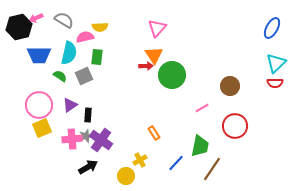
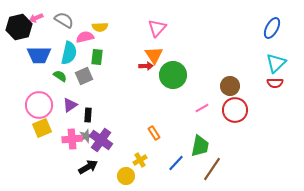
green circle: moved 1 px right
red circle: moved 16 px up
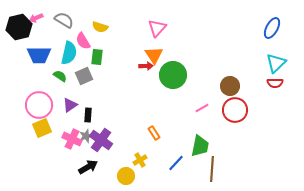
yellow semicircle: rotated 21 degrees clockwise
pink semicircle: moved 2 px left, 4 px down; rotated 108 degrees counterclockwise
pink cross: rotated 30 degrees clockwise
brown line: rotated 30 degrees counterclockwise
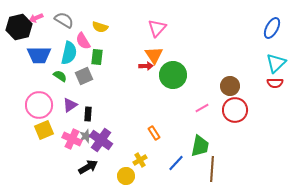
black rectangle: moved 1 px up
yellow square: moved 2 px right, 2 px down
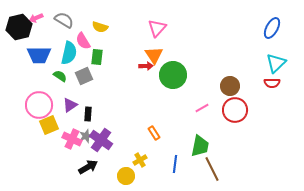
red semicircle: moved 3 px left
yellow square: moved 5 px right, 5 px up
blue line: moved 1 px left, 1 px down; rotated 36 degrees counterclockwise
brown line: rotated 30 degrees counterclockwise
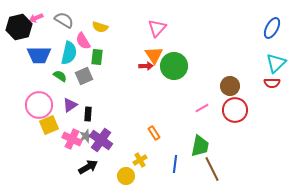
green circle: moved 1 px right, 9 px up
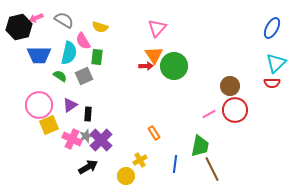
pink line: moved 7 px right, 6 px down
purple cross: rotated 10 degrees clockwise
